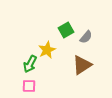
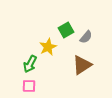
yellow star: moved 1 px right, 3 px up
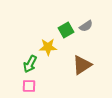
gray semicircle: moved 11 px up; rotated 16 degrees clockwise
yellow star: rotated 24 degrees clockwise
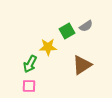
green square: moved 1 px right, 1 px down
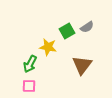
gray semicircle: moved 1 px right, 1 px down
yellow star: rotated 12 degrees clockwise
brown triangle: rotated 20 degrees counterclockwise
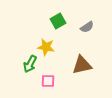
green square: moved 9 px left, 10 px up
yellow star: moved 2 px left
brown triangle: rotated 40 degrees clockwise
pink square: moved 19 px right, 5 px up
